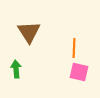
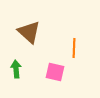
brown triangle: rotated 15 degrees counterclockwise
pink square: moved 24 px left
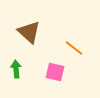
orange line: rotated 54 degrees counterclockwise
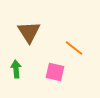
brown triangle: rotated 15 degrees clockwise
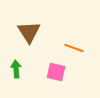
orange line: rotated 18 degrees counterclockwise
pink square: moved 1 px right
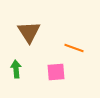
pink square: rotated 18 degrees counterclockwise
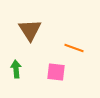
brown triangle: moved 1 px right, 2 px up
pink square: rotated 12 degrees clockwise
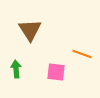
orange line: moved 8 px right, 6 px down
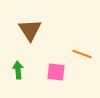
green arrow: moved 2 px right, 1 px down
